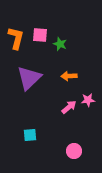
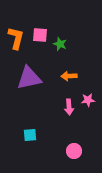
purple triangle: rotated 32 degrees clockwise
pink arrow: rotated 126 degrees clockwise
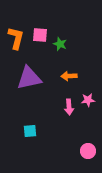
cyan square: moved 4 px up
pink circle: moved 14 px right
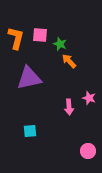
orange arrow: moved 15 px up; rotated 49 degrees clockwise
pink star: moved 1 px right, 2 px up; rotated 24 degrees clockwise
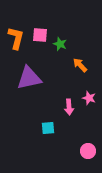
orange arrow: moved 11 px right, 4 px down
cyan square: moved 18 px right, 3 px up
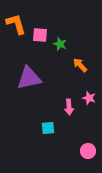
orange L-shape: moved 14 px up; rotated 30 degrees counterclockwise
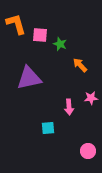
pink star: moved 2 px right; rotated 24 degrees counterclockwise
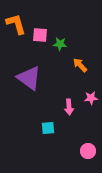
green star: rotated 16 degrees counterclockwise
purple triangle: rotated 48 degrees clockwise
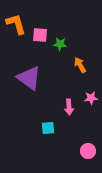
orange arrow: rotated 14 degrees clockwise
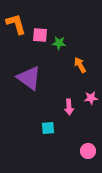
green star: moved 1 px left, 1 px up
